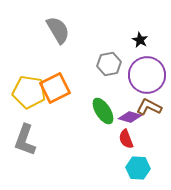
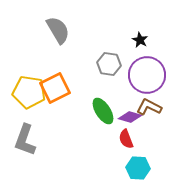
gray hexagon: rotated 20 degrees clockwise
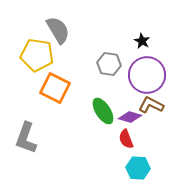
black star: moved 2 px right, 1 px down
orange square: rotated 36 degrees counterclockwise
yellow pentagon: moved 8 px right, 37 px up
brown L-shape: moved 2 px right, 2 px up
gray L-shape: moved 1 px right, 2 px up
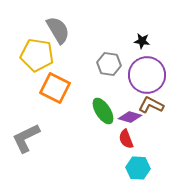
black star: rotated 21 degrees counterclockwise
gray L-shape: rotated 44 degrees clockwise
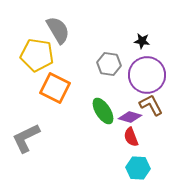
brown L-shape: rotated 35 degrees clockwise
red semicircle: moved 5 px right, 2 px up
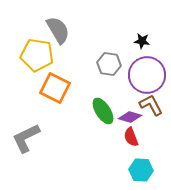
cyan hexagon: moved 3 px right, 2 px down
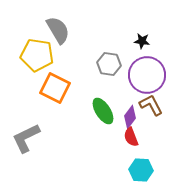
purple diamond: rotated 70 degrees counterclockwise
